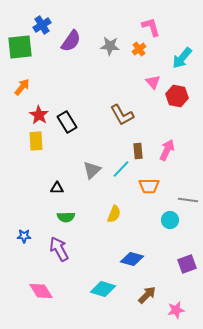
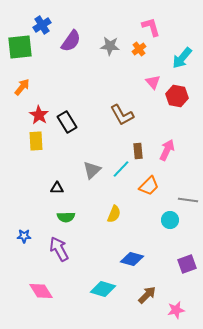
orange trapezoid: rotated 45 degrees counterclockwise
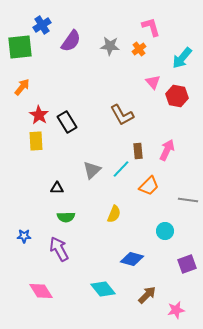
cyan circle: moved 5 px left, 11 px down
cyan diamond: rotated 35 degrees clockwise
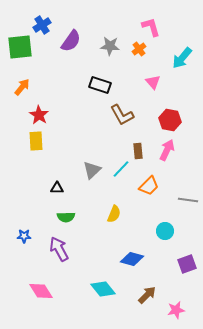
red hexagon: moved 7 px left, 24 px down
black rectangle: moved 33 px right, 37 px up; rotated 40 degrees counterclockwise
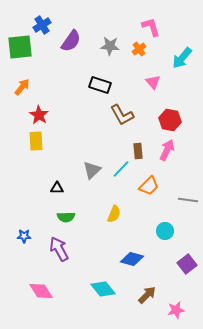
purple square: rotated 18 degrees counterclockwise
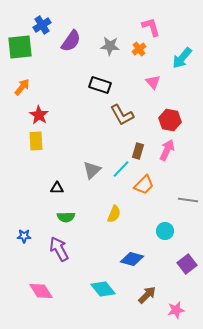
brown rectangle: rotated 21 degrees clockwise
orange trapezoid: moved 5 px left, 1 px up
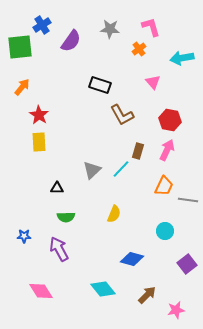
gray star: moved 17 px up
cyan arrow: rotated 40 degrees clockwise
yellow rectangle: moved 3 px right, 1 px down
orange trapezoid: moved 20 px right, 1 px down; rotated 20 degrees counterclockwise
